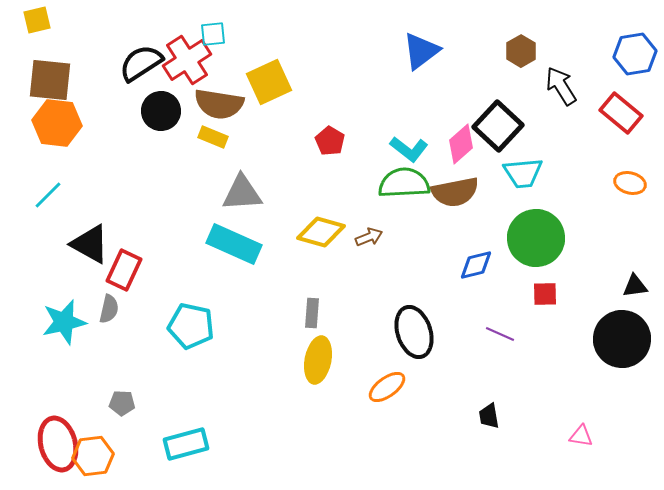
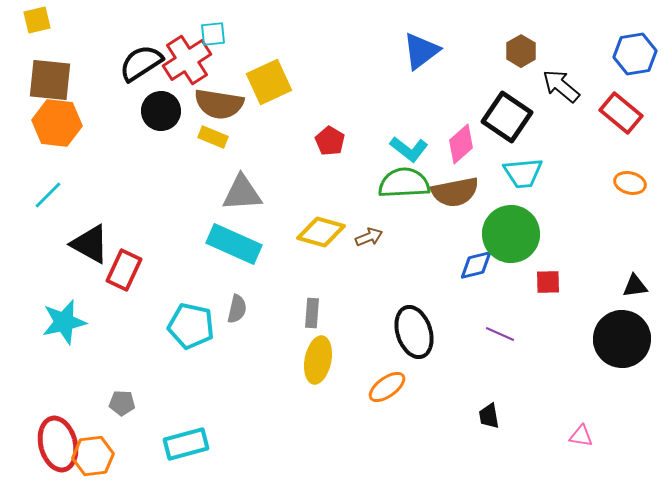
black arrow at (561, 86): rotated 18 degrees counterclockwise
black square at (498, 126): moved 9 px right, 9 px up; rotated 9 degrees counterclockwise
green circle at (536, 238): moved 25 px left, 4 px up
red square at (545, 294): moved 3 px right, 12 px up
gray semicircle at (109, 309): moved 128 px right
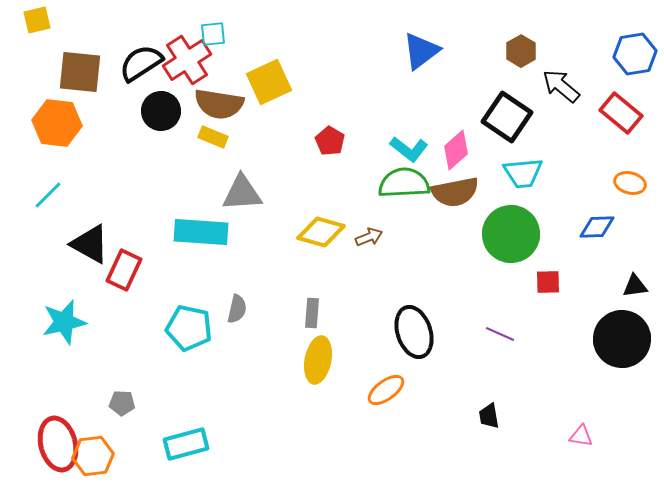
brown square at (50, 80): moved 30 px right, 8 px up
pink diamond at (461, 144): moved 5 px left, 6 px down
cyan rectangle at (234, 244): moved 33 px left, 12 px up; rotated 20 degrees counterclockwise
blue diamond at (476, 265): moved 121 px right, 38 px up; rotated 12 degrees clockwise
cyan pentagon at (191, 326): moved 2 px left, 2 px down
orange ellipse at (387, 387): moved 1 px left, 3 px down
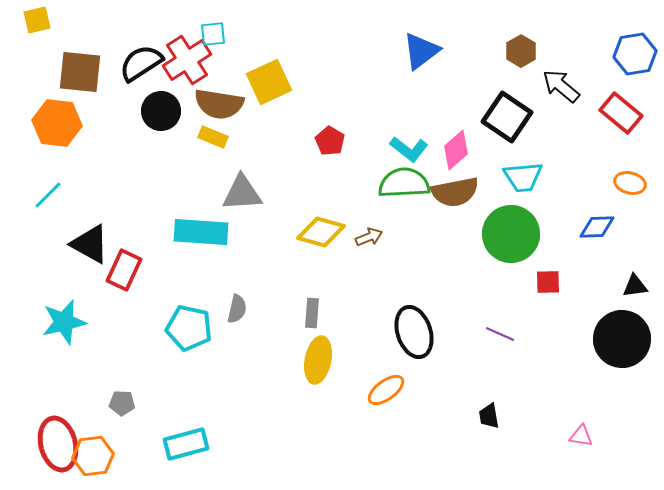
cyan trapezoid at (523, 173): moved 4 px down
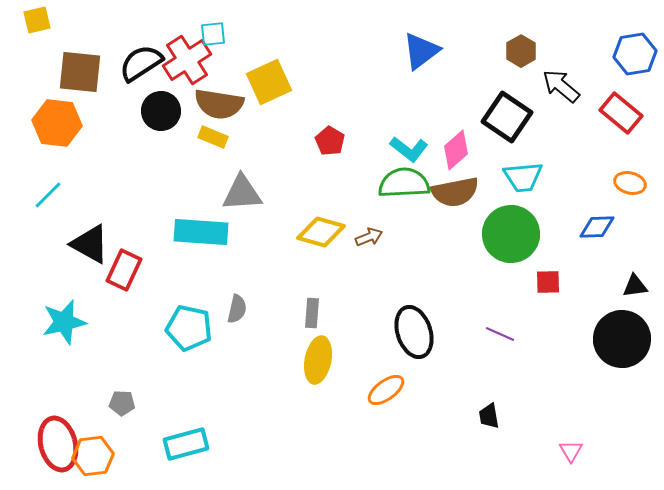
pink triangle at (581, 436): moved 10 px left, 15 px down; rotated 50 degrees clockwise
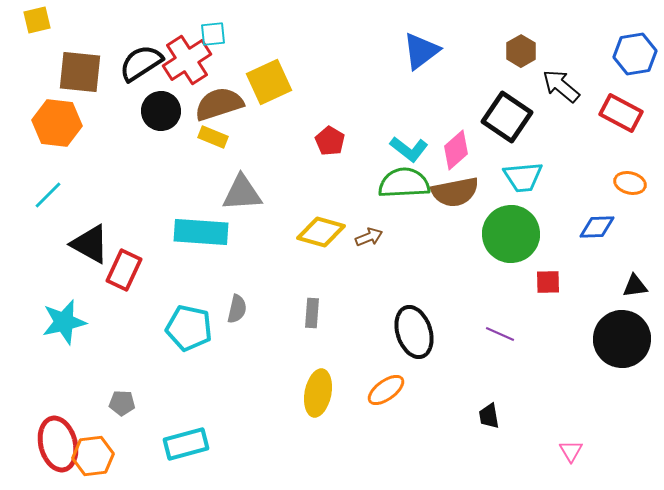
brown semicircle at (219, 104): rotated 153 degrees clockwise
red rectangle at (621, 113): rotated 12 degrees counterclockwise
yellow ellipse at (318, 360): moved 33 px down
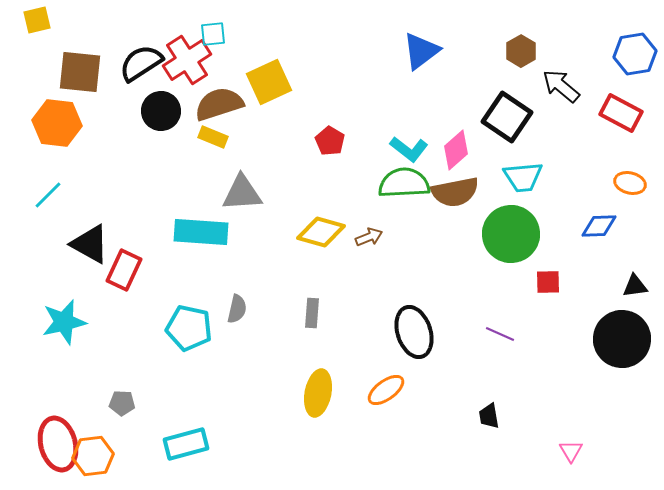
blue diamond at (597, 227): moved 2 px right, 1 px up
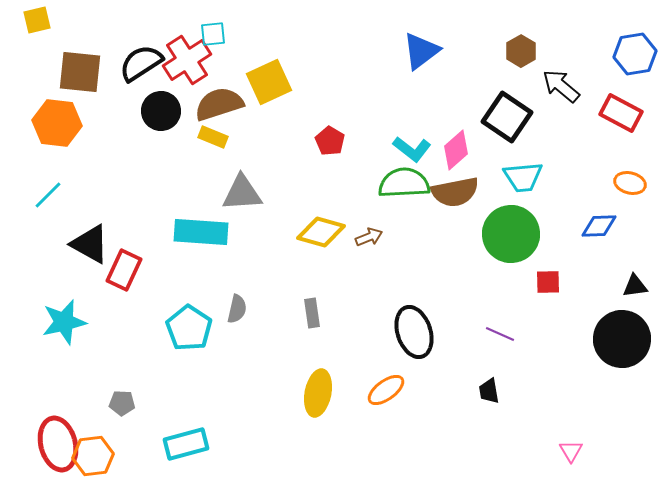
cyan L-shape at (409, 149): moved 3 px right
gray rectangle at (312, 313): rotated 12 degrees counterclockwise
cyan pentagon at (189, 328): rotated 21 degrees clockwise
black trapezoid at (489, 416): moved 25 px up
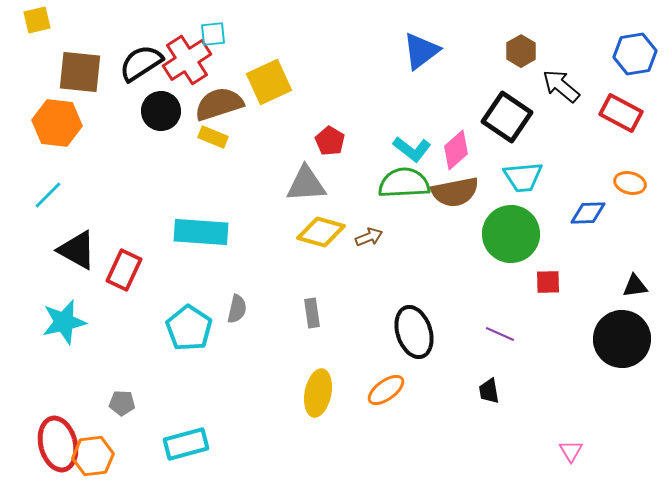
gray triangle at (242, 193): moved 64 px right, 9 px up
blue diamond at (599, 226): moved 11 px left, 13 px up
black triangle at (90, 244): moved 13 px left, 6 px down
